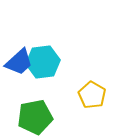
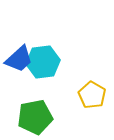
blue trapezoid: moved 3 px up
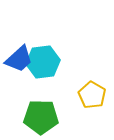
green pentagon: moved 6 px right; rotated 12 degrees clockwise
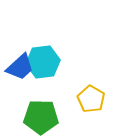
blue trapezoid: moved 1 px right, 8 px down
yellow pentagon: moved 1 px left, 4 px down
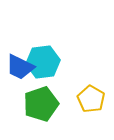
blue trapezoid: rotated 68 degrees clockwise
green pentagon: moved 13 px up; rotated 20 degrees counterclockwise
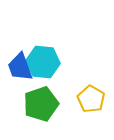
cyan hexagon: rotated 12 degrees clockwise
blue trapezoid: rotated 44 degrees clockwise
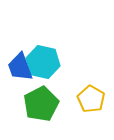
cyan hexagon: rotated 8 degrees clockwise
green pentagon: rotated 8 degrees counterclockwise
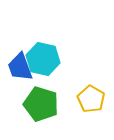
cyan hexagon: moved 3 px up
green pentagon: rotated 28 degrees counterclockwise
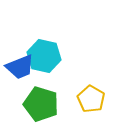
cyan hexagon: moved 1 px right, 3 px up
blue trapezoid: rotated 92 degrees counterclockwise
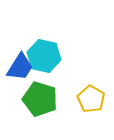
blue trapezoid: rotated 36 degrees counterclockwise
green pentagon: moved 1 px left, 5 px up
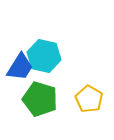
yellow pentagon: moved 2 px left
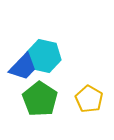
blue trapezoid: moved 3 px right; rotated 12 degrees clockwise
green pentagon: rotated 16 degrees clockwise
